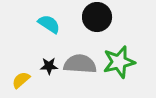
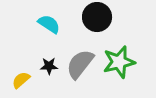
gray semicircle: rotated 56 degrees counterclockwise
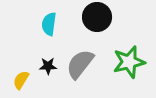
cyan semicircle: rotated 115 degrees counterclockwise
green star: moved 10 px right
black star: moved 1 px left
yellow semicircle: rotated 18 degrees counterclockwise
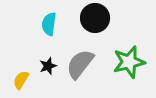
black circle: moved 2 px left, 1 px down
black star: rotated 18 degrees counterclockwise
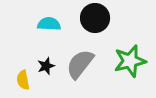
cyan semicircle: rotated 85 degrees clockwise
green star: moved 1 px right, 1 px up
black star: moved 2 px left
yellow semicircle: moved 2 px right; rotated 42 degrees counterclockwise
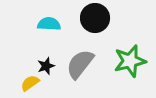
yellow semicircle: moved 7 px right, 3 px down; rotated 66 degrees clockwise
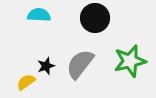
cyan semicircle: moved 10 px left, 9 px up
yellow semicircle: moved 4 px left, 1 px up
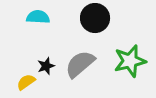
cyan semicircle: moved 1 px left, 2 px down
gray semicircle: rotated 12 degrees clockwise
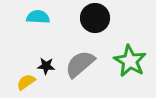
green star: rotated 28 degrees counterclockwise
black star: rotated 24 degrees clockwise
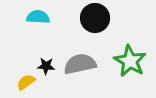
gray semicircle: rotated 28 degrees clockwise
